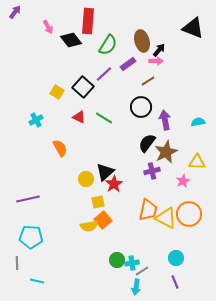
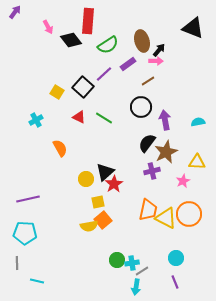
green semicircle at (108, 45): rotated 25 degrees clockwise
cyan pentagon at (31, 237): moved 6 px left, 4 px up
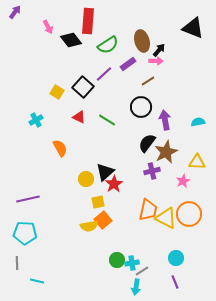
green line at (104, 118): moved 3 px right, 2 px down
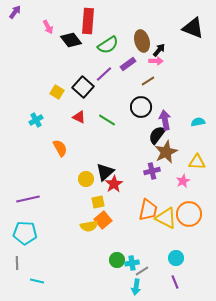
black semicircle at (147, 143): moved 10 px right, 8 px up
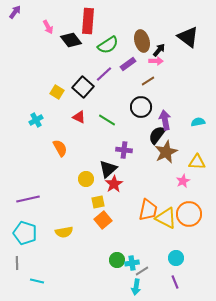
black triangle at (193, 28): moved 5 px left, 9 px down; rotated 15 degrees clockwise
purple cross at (152, 171): moved 28 px left, 21 px up; rotated 21 degrees clockwise
black triangle at (105, 172): moved 3 px right, 3 px up
yellow semicircle at (89, 226): moved 25 px left, 6 px down
cyan pentagon at (25, 233): rotated 15 degrees clockwise
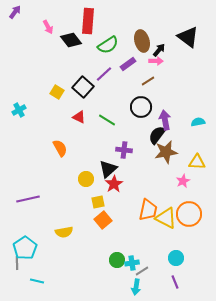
cyan cross at (36, 120): moved 17 px left, 10 px up
brown star at (166, 152): rotated 15 degrees clockwise
cyan pentagon at (25, 233): moved 15 px down; rotated 20 degrees clockwise
